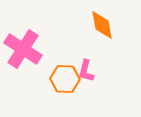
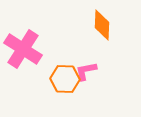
orange diamond: rotated 12 degrees clockwise
pink L-shape: rotated 65 degrees clockwise
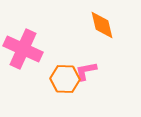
orange diamond: rotated 16 degrees counterclockwise
pink cross: rotated 9 degrees counterclockwise
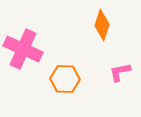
orange diamond: rotated 32 degrees clockwise
pink L-shape: moved 34 px right, 1 px down
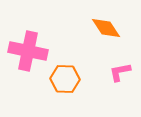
orange diamond: moved 4 px right, 3 px down; rotated 52 degrees counterclockwise
pink cross: moved 5 px right, 2 px down; rotated 12 degrees counterclockwise
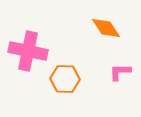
pink L-shape: rotated 10 degrees clockwise
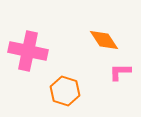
orange diamond: moved 2 px left, 12 px down
orange hexagon: moved 12 px down; rotated 16 degrees clockwise
